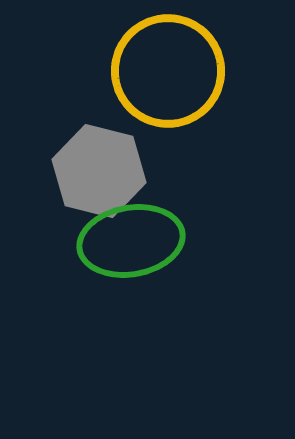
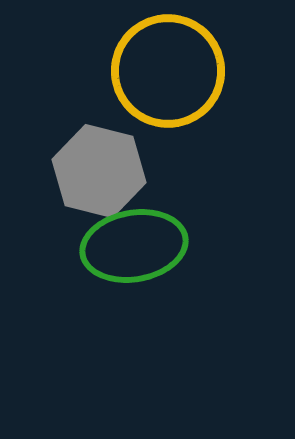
green ellipse: moved 3 px right, 5 px down
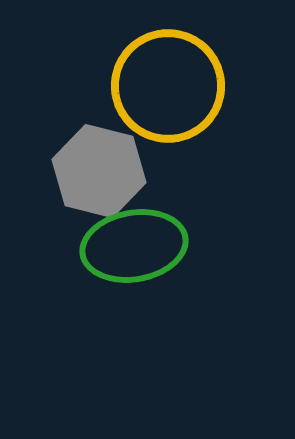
yellow circle: moved 15 px down
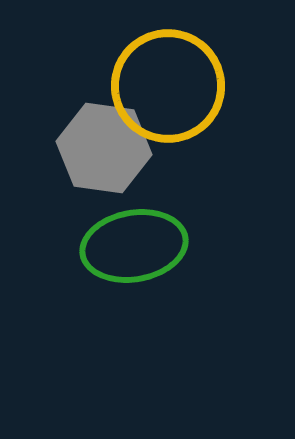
gray hexagon: moved 5 px right, 23 px up; rotated 6 degrees counterclockwise
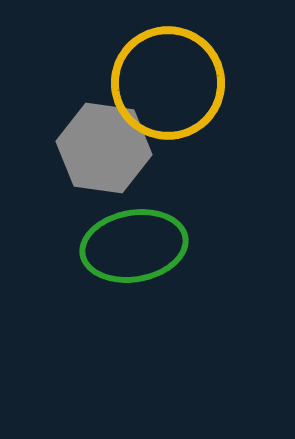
yellow circle: moved 3 px up
